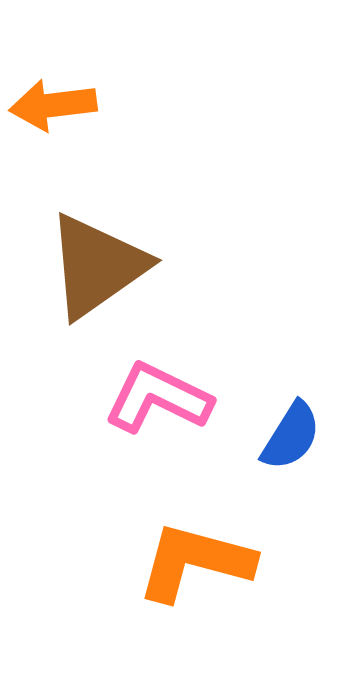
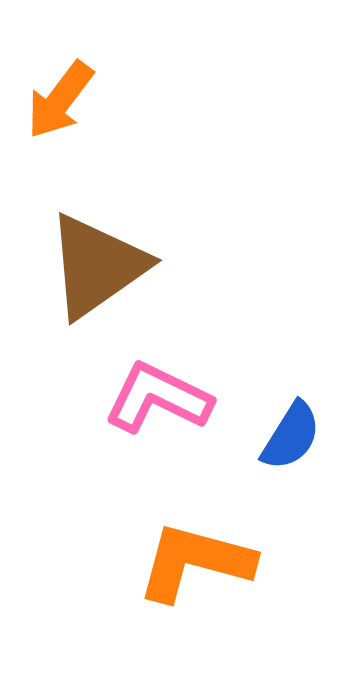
orange arrow: moved 7 px right, 5 px up; rotated 46 degrees counterclockwise
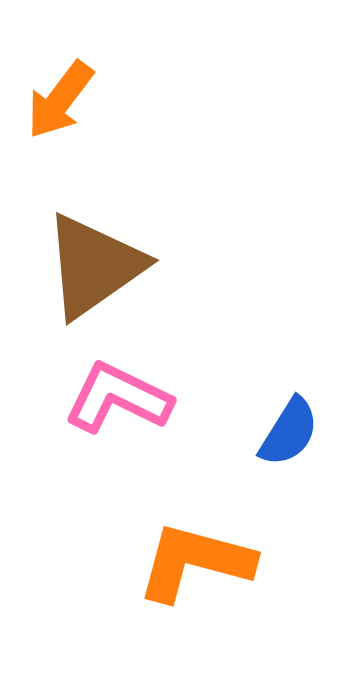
brown triangle: moved 3 px left
pink L-shape: moved 40 px left
blue semicircle: moved 2 px left, 4 px up
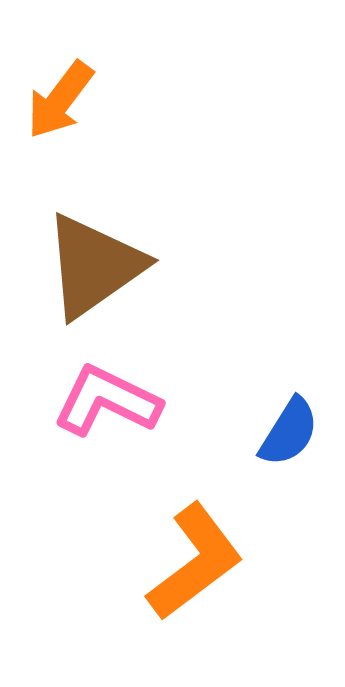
pink L-shape: moved 11 px left, 3 px down
orange L-shape: rotated 128 degrees clockwise
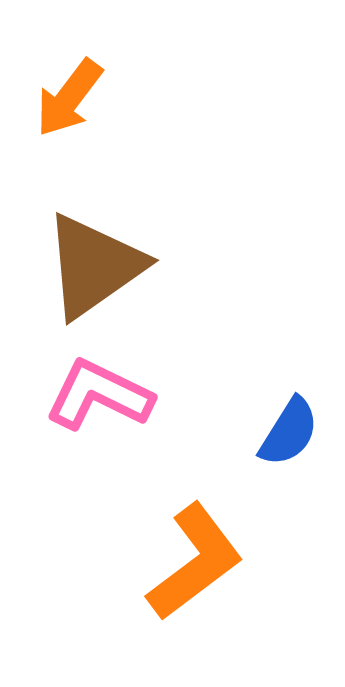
orange arrow: moved 9 px right, 2 px up
pink L-shape: moved 8 px left, 6 px up
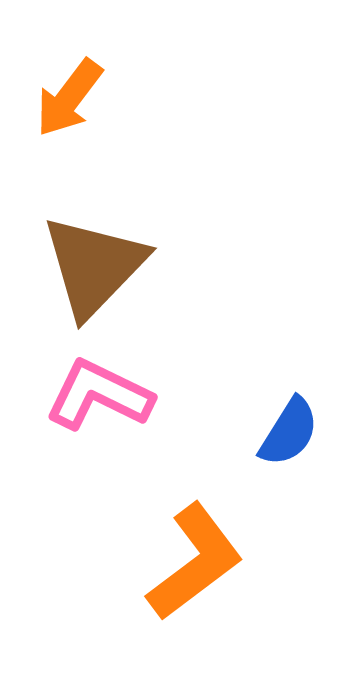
brown triangle: rotated 11 degrees counterclockwise
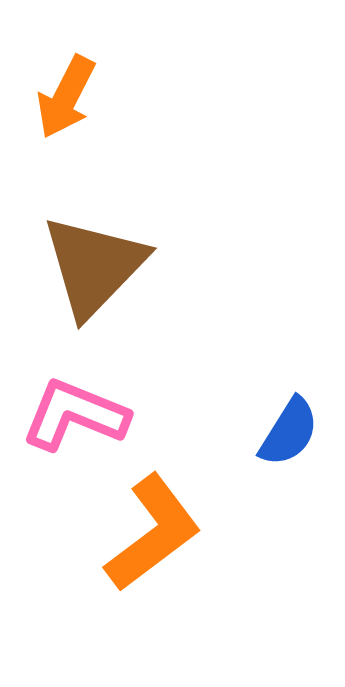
orange arrow: moved 3 px left, 1 px up; rotated 10 degrees counterclockwise
pink L-shape: moved 24 px left, 20 px down; rotated 4 degrees counterclockwise
orange L-shape: moved 42 px left, 29 px up
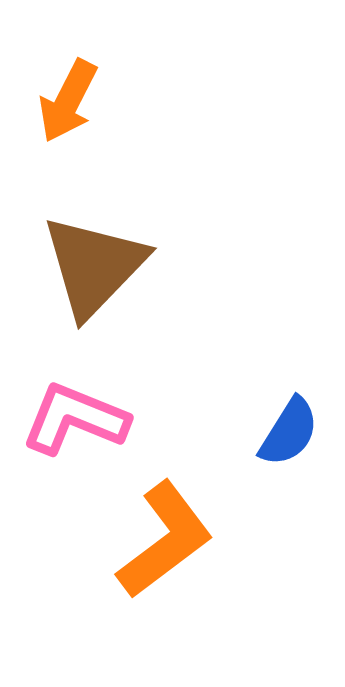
orange arrow: moved 2 px right, 4 px down
pink L-shape: moved 4 px down
orange L-shape: moved 12 px right, 7 px down
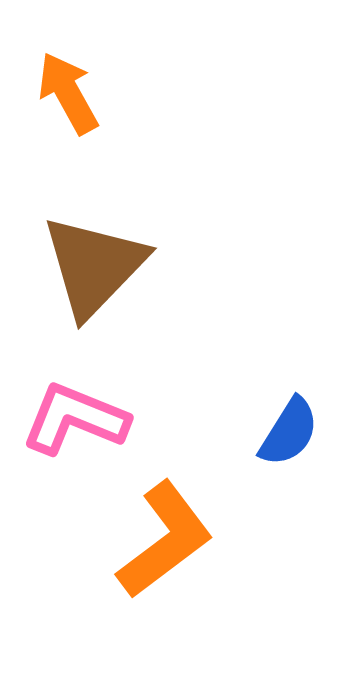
orange arrow: moved 8 px up; rotated 124 degrees clockwise
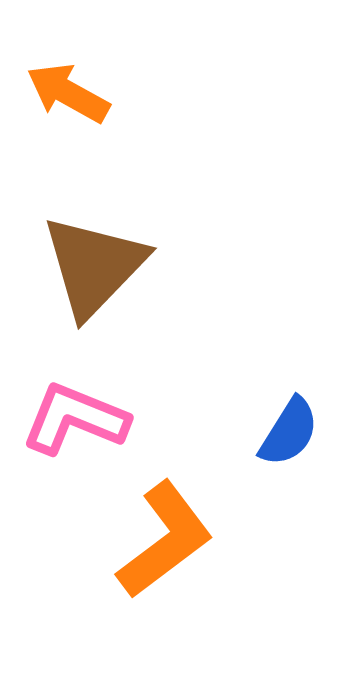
orange arrow: rotated 32 degrees counterclockwise
